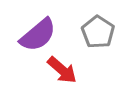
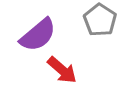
gray pentagon: moved 2 px right, 12 px up
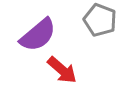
gray pentagon: rotated 12 degrees counterclockwise
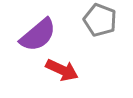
red arrow: rotated 16 degrees counterclockwise
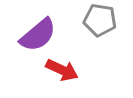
gray pentagon: rotated 12 degrees counterclockwise
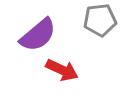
gray pentagon: rotated 16 degrees counterclockwise
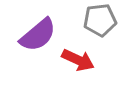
red arrow: moved 16 px right, 10 px up
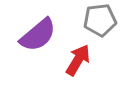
red arrow: rotated 84 degrees counterclockwise
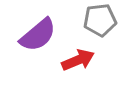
red arrow: rotated 36 degrees clockwise
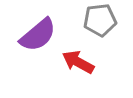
red arrow: moved 2 px down; rotated 128 degrees counterclockwise
